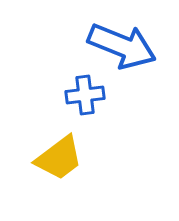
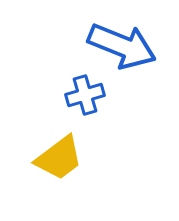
blue cross: rotated 9 degrees counterclockwise
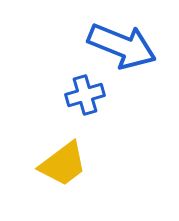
yellow trapezoid: moved 4 px right, 6 px down
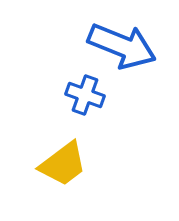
blue cross: rotated 36 degrees clockwise
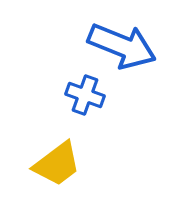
yellow trapezoid: moved 6 px left
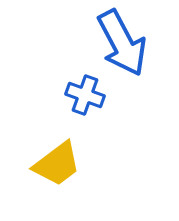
blue arrow: moved 3 px up; rotated 40 degrees clockwise
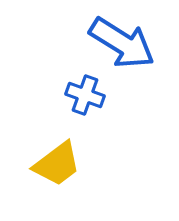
blue arrow: rotated 30 degrees counterclockwise
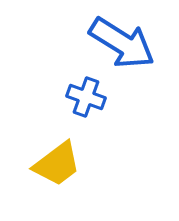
blue cross: moved 1 px right, 2 px down
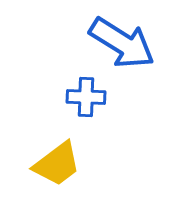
blue cross: rotated 18 degrees counterclockwise
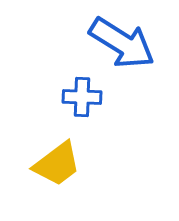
blue cross: moved 4 px left
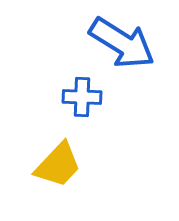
yellow trapezoid: moved 1 px right, 1 px down; rotated 10 degrees counterclockwise
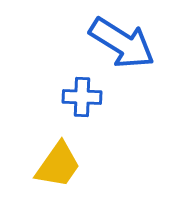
yellow trapezoid: rotated 8 degrees counterclockwise
